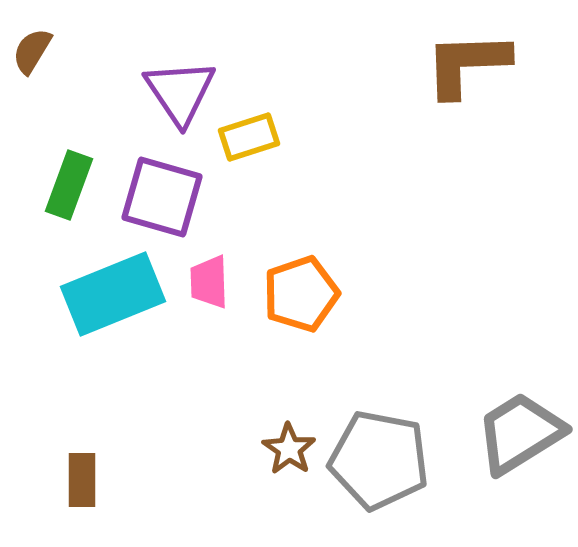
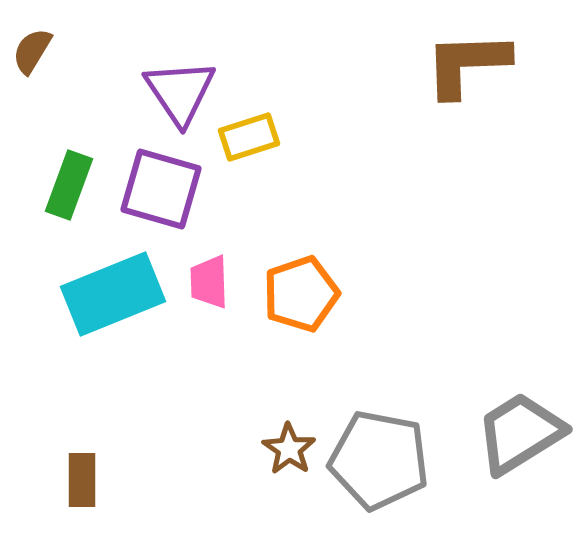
purple square: moved 1 px left, 8 px up
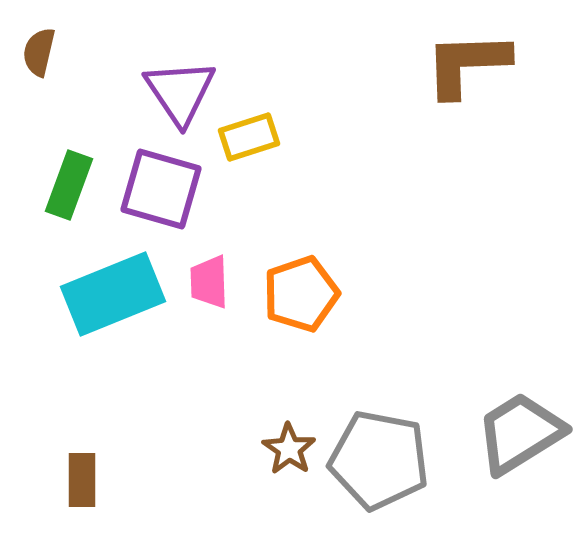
brown semicircle: moved 7 px right, 1 px down; rotated 18 degrees counterclockwise
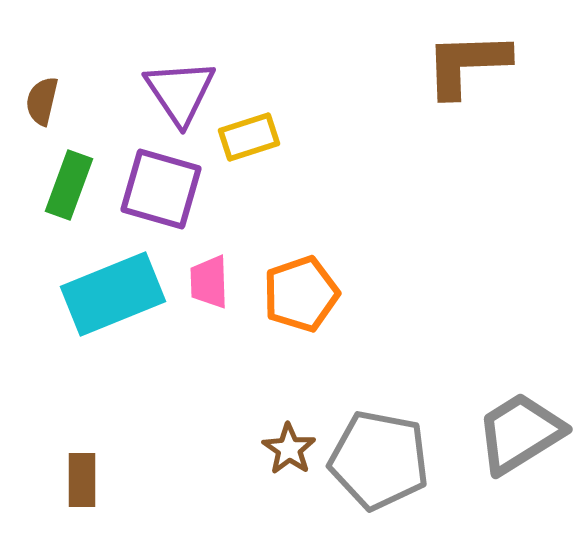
brown semicircle: moved 3 px right, 49 px down
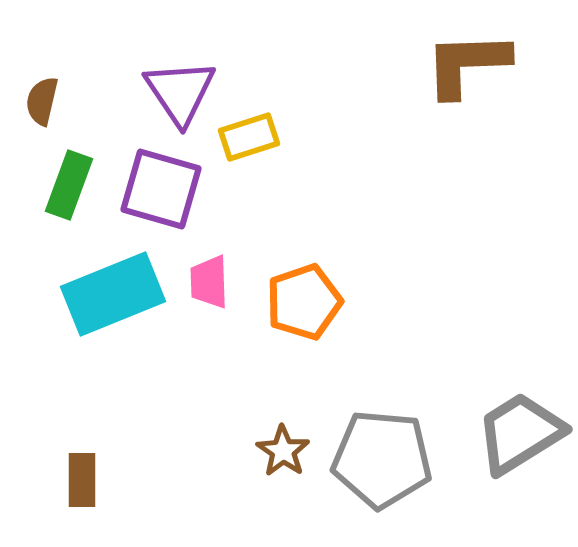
orange pentagon: moved 3 px right, 8 px down
brown star: moved 6 px left, 2 px down
gray pentagon: moved 3 px right, 1 px up; rotated 6 degrees counterclockwise
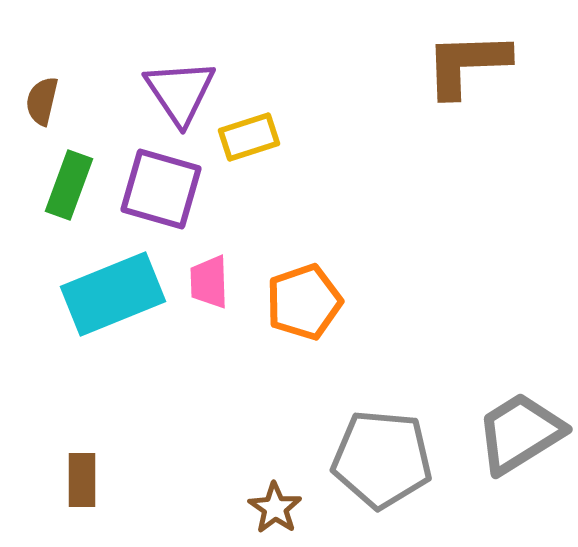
brown star: moved 8 px left, 57 px down
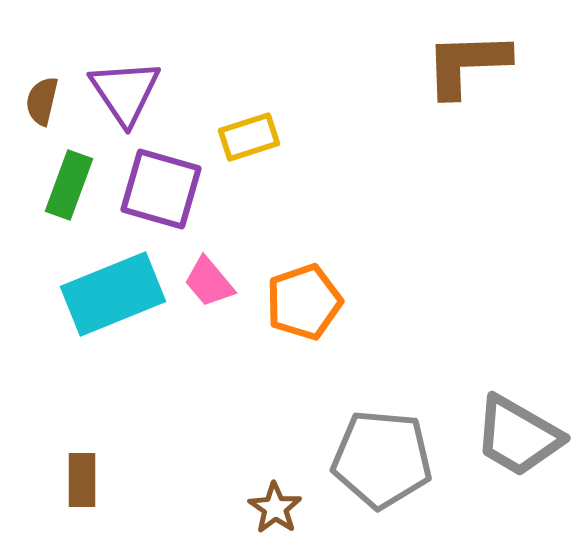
purple triangle: moved 55 px left
pink trapezoid: rotated 38 degrees counterclockwise
gray trapezoid: moved 2 px left, 3 px down; rotated 118 degrees counterclockwise
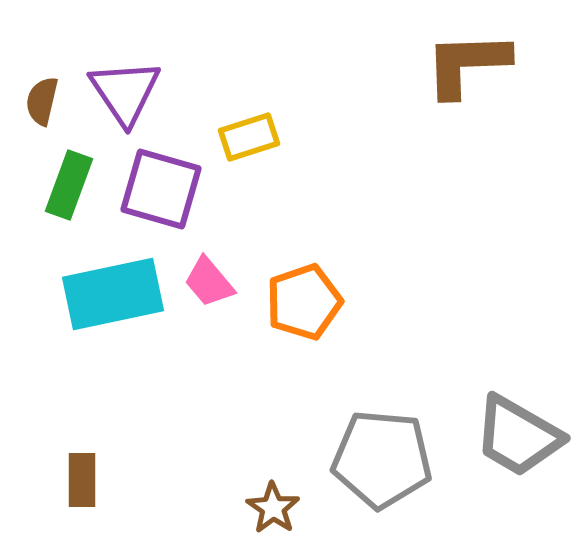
cyan rectangle: rotated 10 degrees clockwise
brown star: moved 2 px left
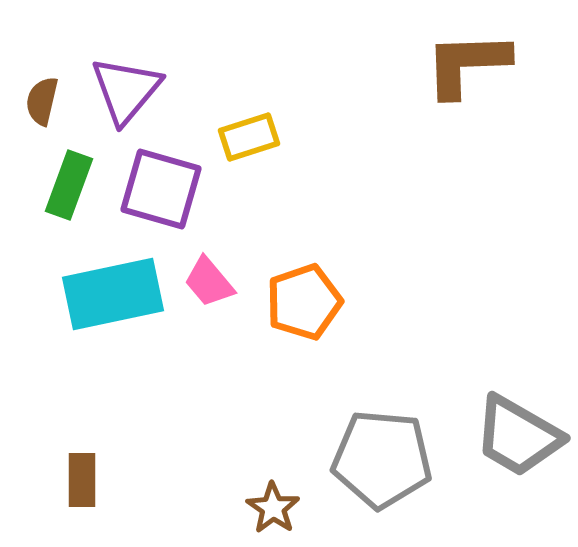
purple triangle: moved 1 px right, 2 px up; rotated 14 degrees clockwise
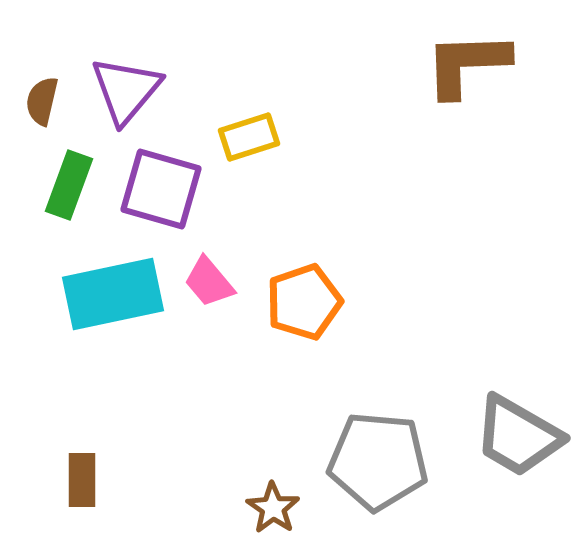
gray pentagon: moved 4 px left, 2 px down
